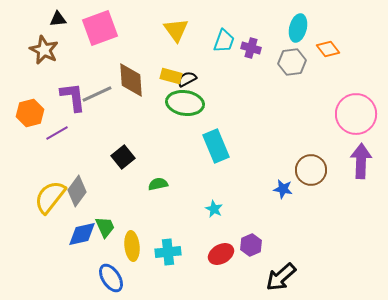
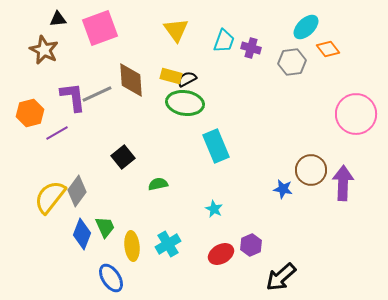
cyan ellipse: moved 8 px right, 1 px up; rotated 32 degrees clockwise
purple arrow: moved 18 px left, 22 px down
blue diamond: rotated 56 degrees counterclockwise
cyan cross: moved 8 px up; rotated 25 degrees counterclockwise
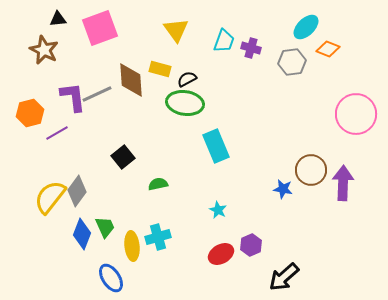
orange diamond: rotated 30 degrees counterclockwise
yellow rectangle: moved 11 px left, 7 px up
cyan star: moved 4 px right, 1 px down
cyan cross: moved 10 px left, 7 px up; rotated 15 degrees clockwise
black arrow: moved 3 px right
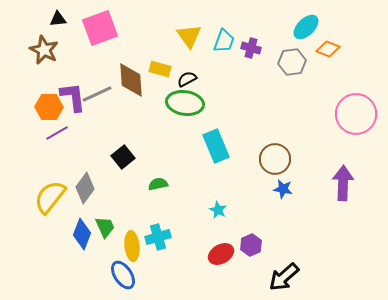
yellow triangle: moved 13 px right, 6 px down
orange hexagon: moved 19 px right, 6 px up; rotated 16 degrees clockwise
brown circle: moved 36 px left, 11 px up
gray diamond: moved 8 px right, 3 px up
blue ellipse: moved 12 px right, 3 px up
